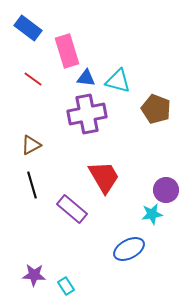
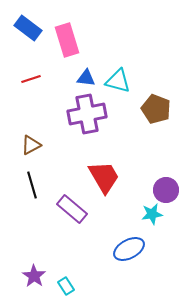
pink rectangle: moved 11 px up
red line: moved 2 px left; rotated 54 degrees counterclockwise
purple star: moved 1 px down; rotated 30 degrees clockwise
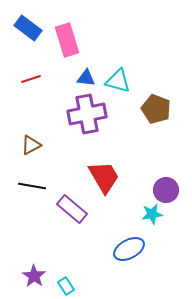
black line: moved 1 px down; rotated 64 degrees counterclockwise
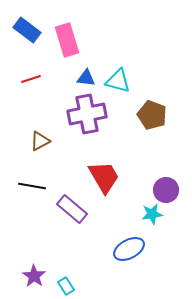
blue rectangle: moved 1 px left, 2 px down
brown pentagon: moved 4 px left, 6 px down
brown triangle: moved 9 px right, 4 px up
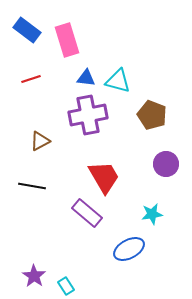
purple cross: moved 1 px right, 1 px down
purple circle: moved 26 px up
purple rectangle: moved 15 px right, 4 px down
